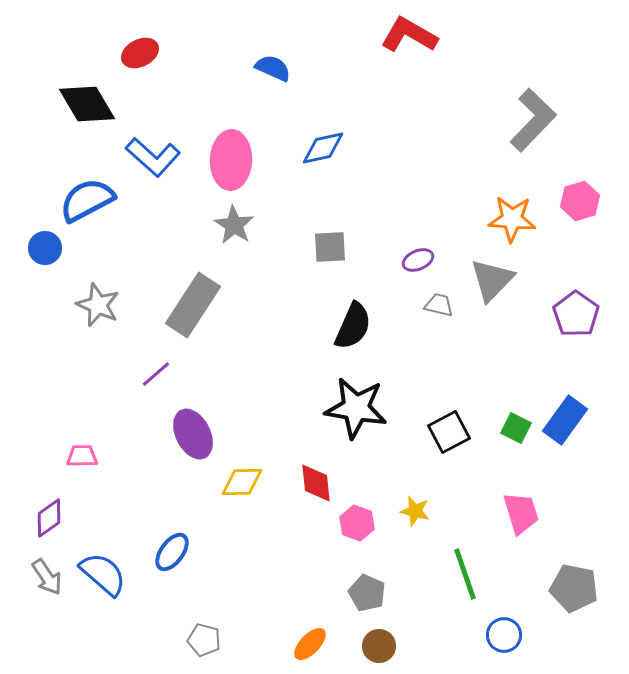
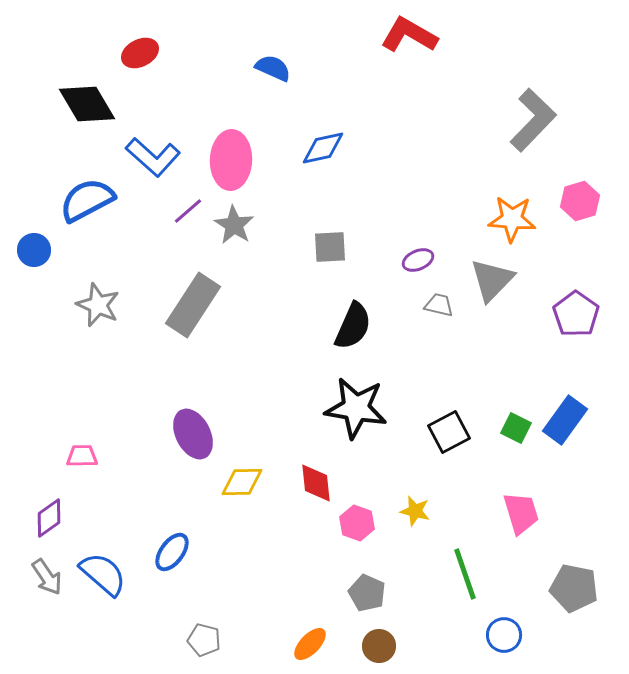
blue circle at (45, 248): moved 11 px left, 2 px down
purple line at (156, 374): moved 32 px right, 163 px up
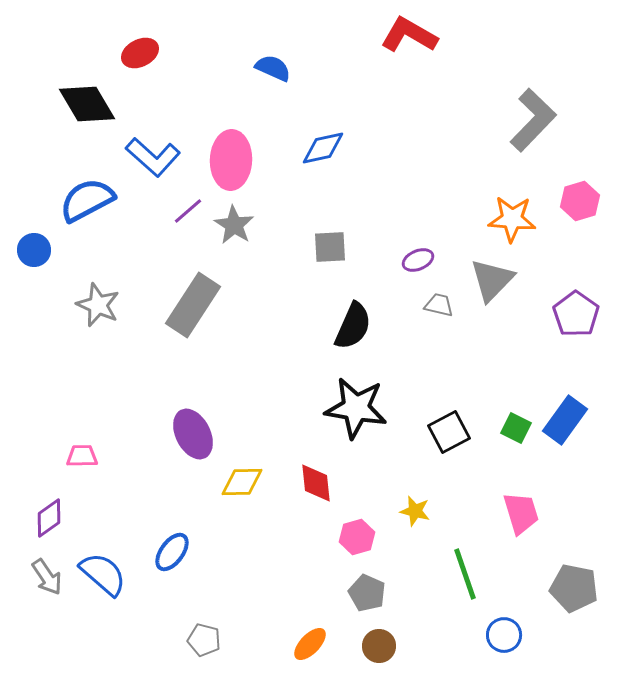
pink hexagon at (357, 523): moved 14 px down; rotated 24 degrees clockwise
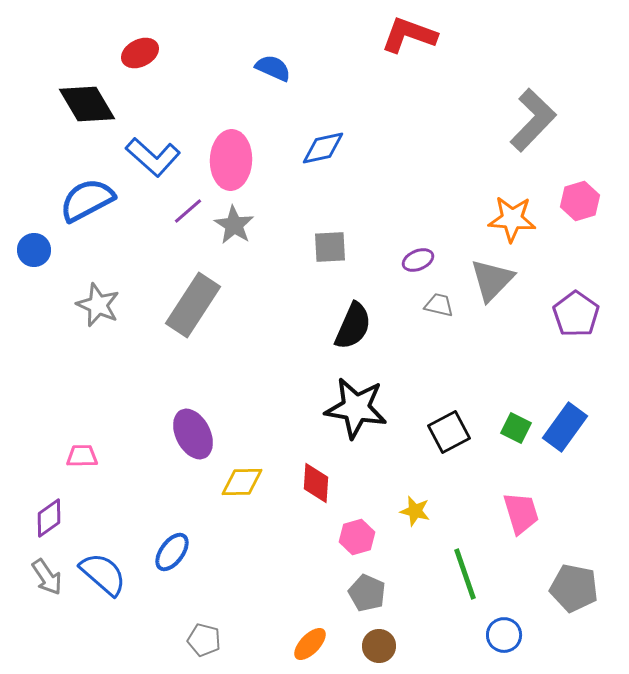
red L-shape at (409, 35): rotated 10 degrees counterclockwise
blue rectangle at (565, 420): moved 7 px down
red diamond at (316, 483): rotated 9 degrees clockwise
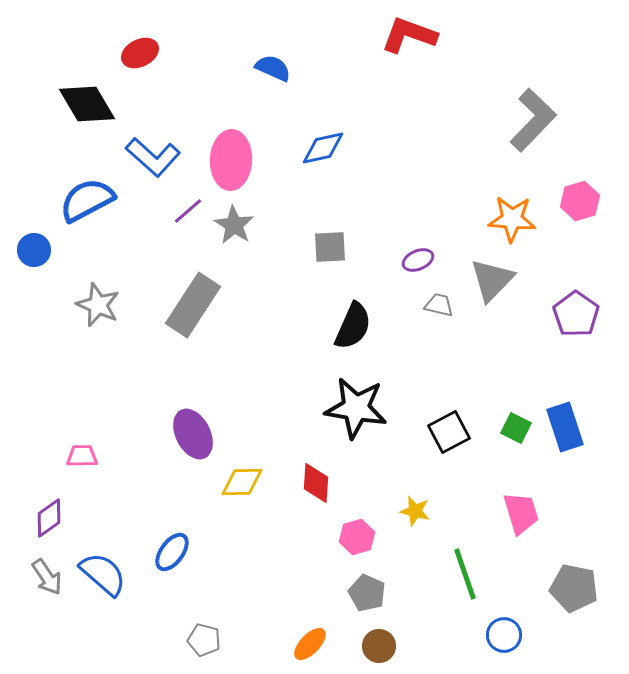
blue rectangle at (565, 427): rotated 54 degrees counterclockwise
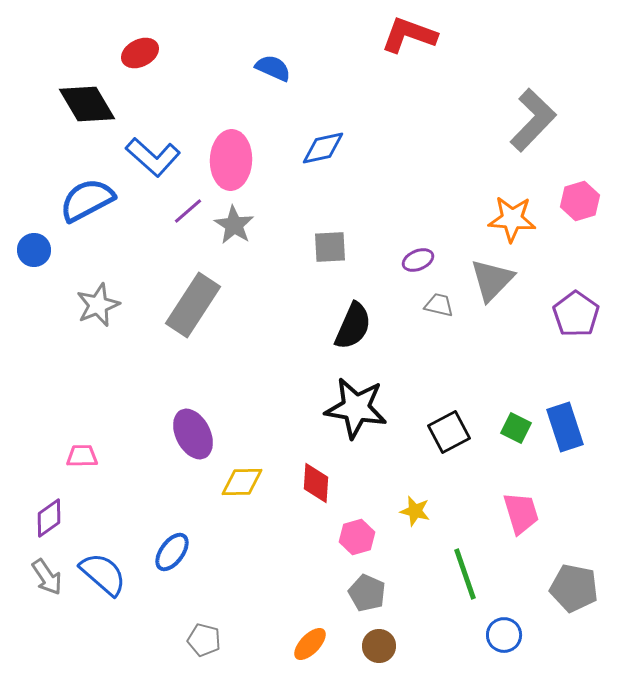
gray star at (98, 305): rotated 27 degrees clockwise
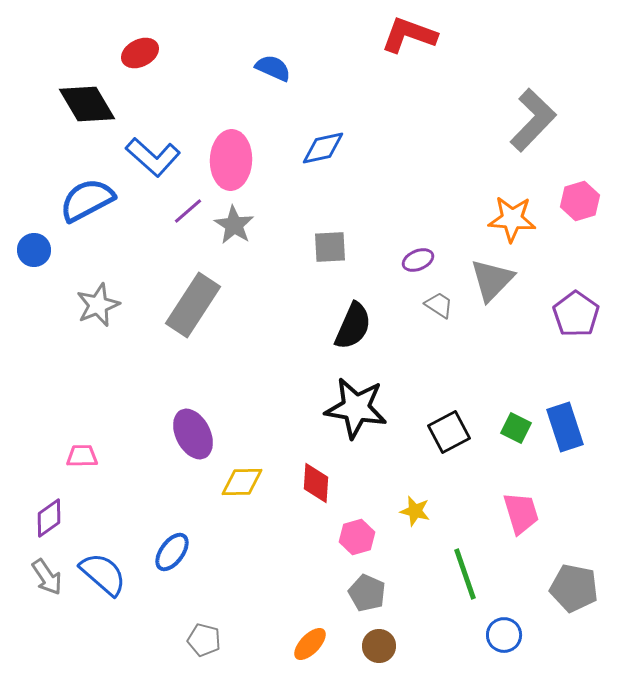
gray trapezoid at (439, 305): rotated 20 degrees clockwise
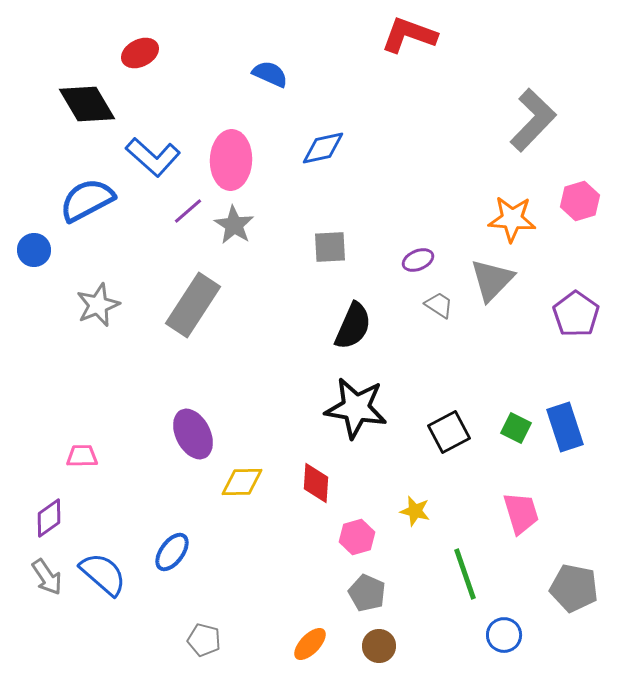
blue semicircle at (273, 68): moved 3 px left, 6 px down
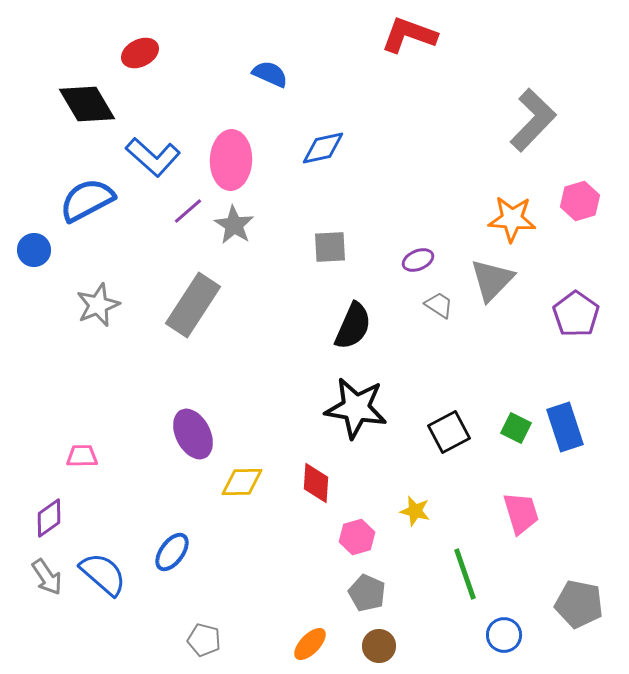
gray pentagon at (574, 588): moved 5 px right, 16 px down
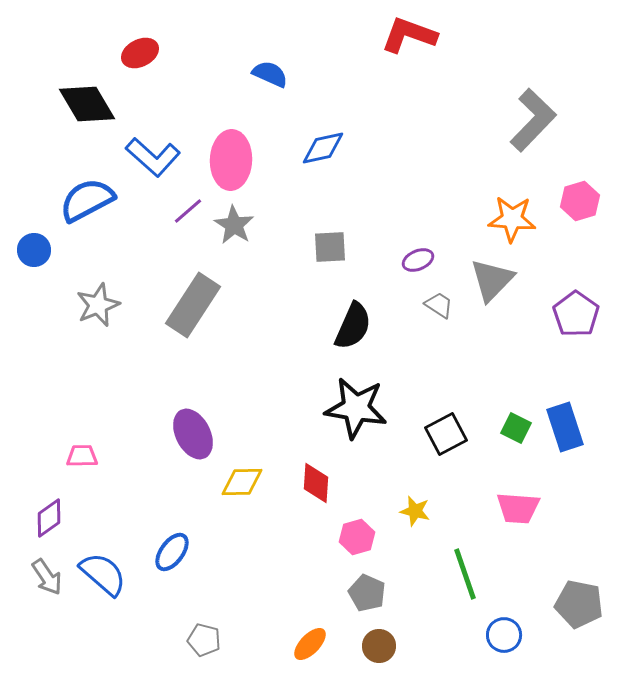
black square at (449, 432): moved 3 px left, 2 px down
pink trapezoid at (521, 513): moved 3 px left, 5 px up; rotated 111 degrees clockwise
